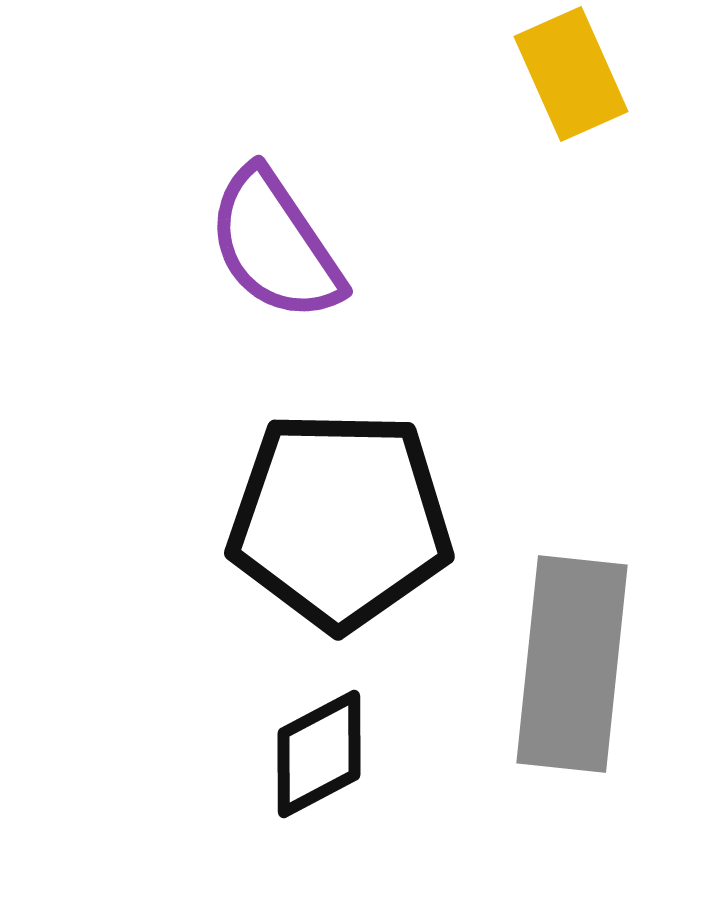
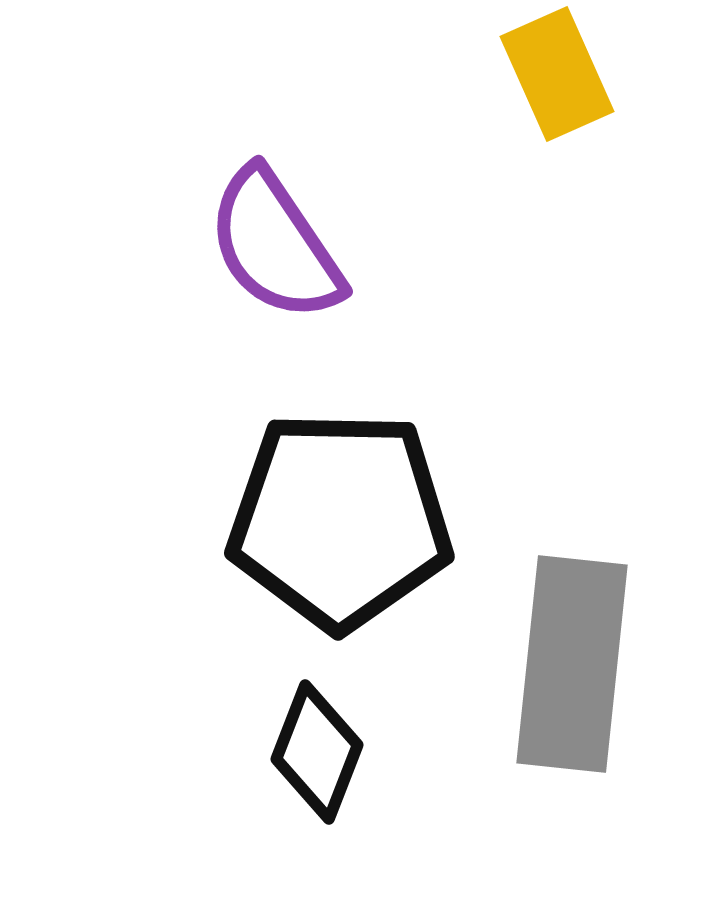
yellow rectangle: moved 14 px left
black diamond: moved 2 px left, 2 px up; rotated 41 degrees counterclockwise
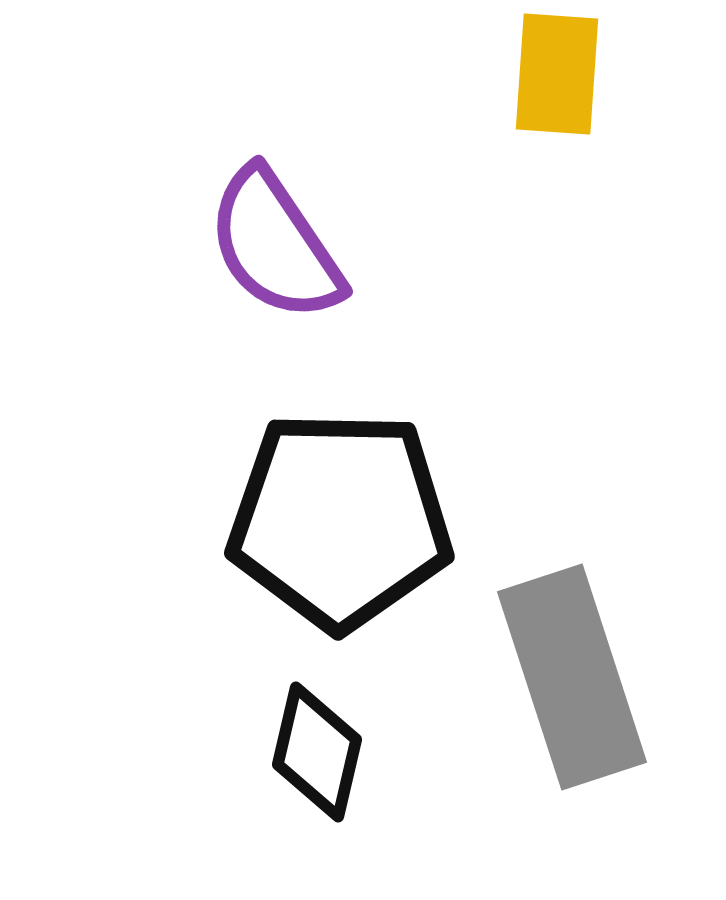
yellow rectangle: rotated 28 degrees clockwise
gray rectangle: moved 13 px down; rotated 24 degrees counterclockwise
black diamond: rotated 8 degrees counterclockwise
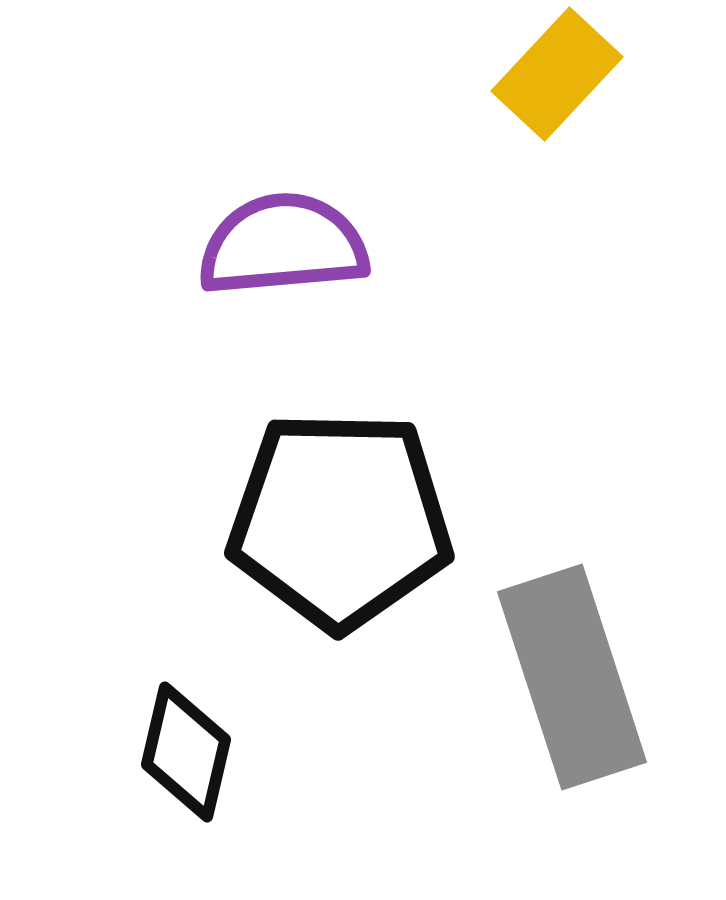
yellow rectangle: rotated 39 degrees clockwise
purple semicircle: moved 8 px right; rotated 119 degrees clockwise
black diamond: moved 131 px left
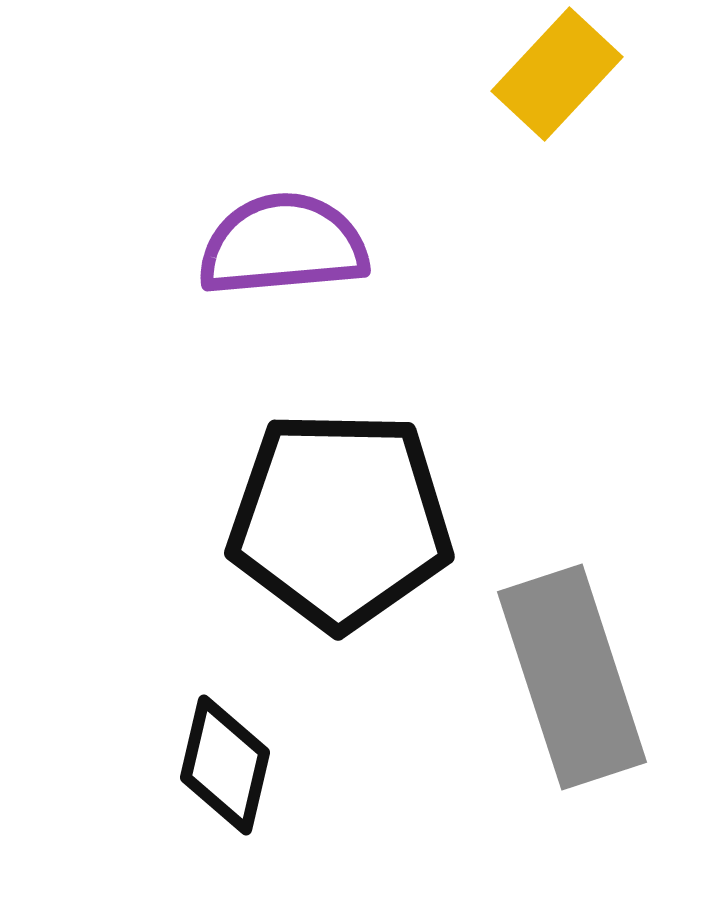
black diamond: moved 39 px right, 13 px down
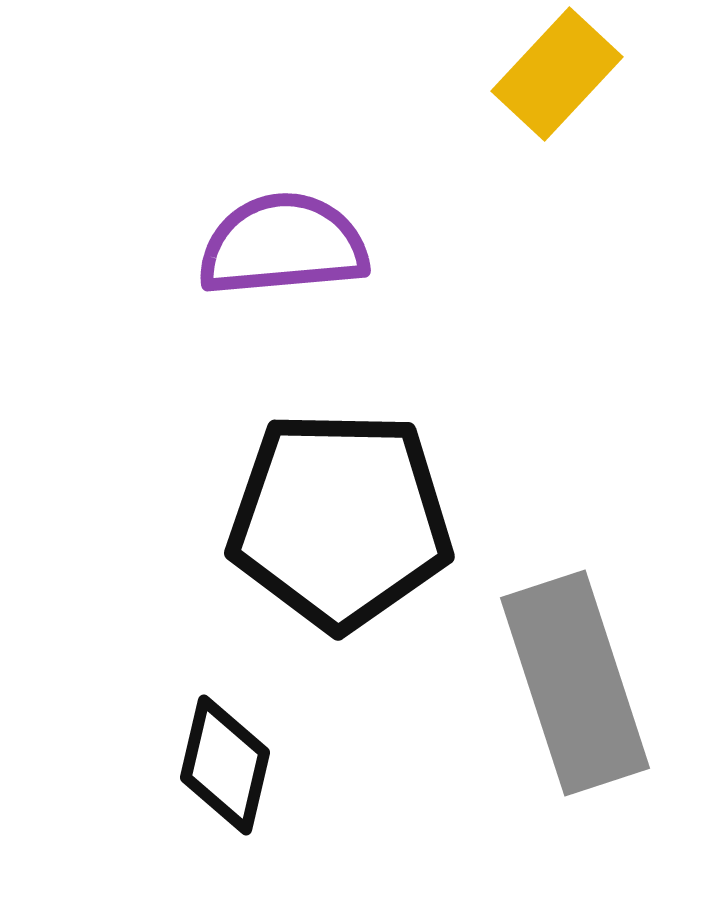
gray rectangle: moved 3 px right, 6 px down
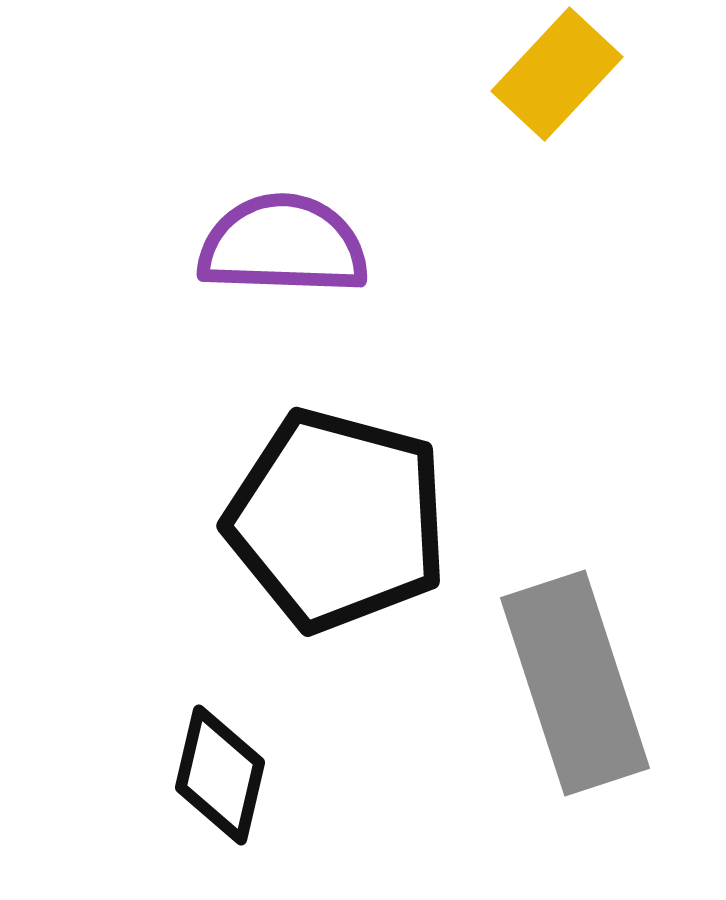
purple semicircle: rotated 7 degrees clockwise
black pentagon: moved 3 px left; rotated 14 degrees clockwise
black diamond: moved 5 px left, 10 px down
